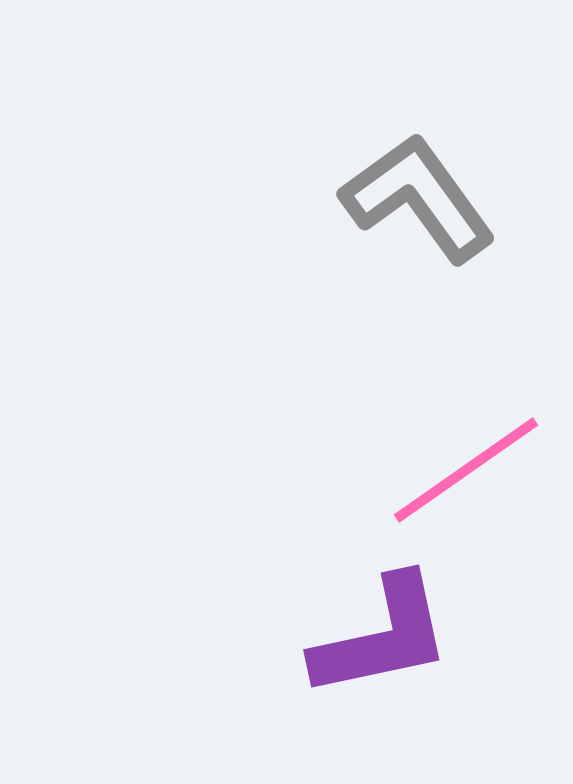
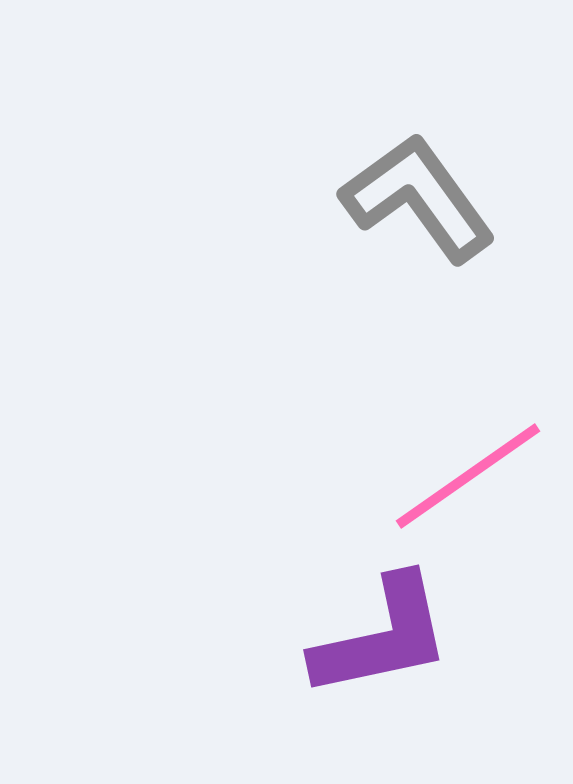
pink line: moved 2 px right, 6 px down
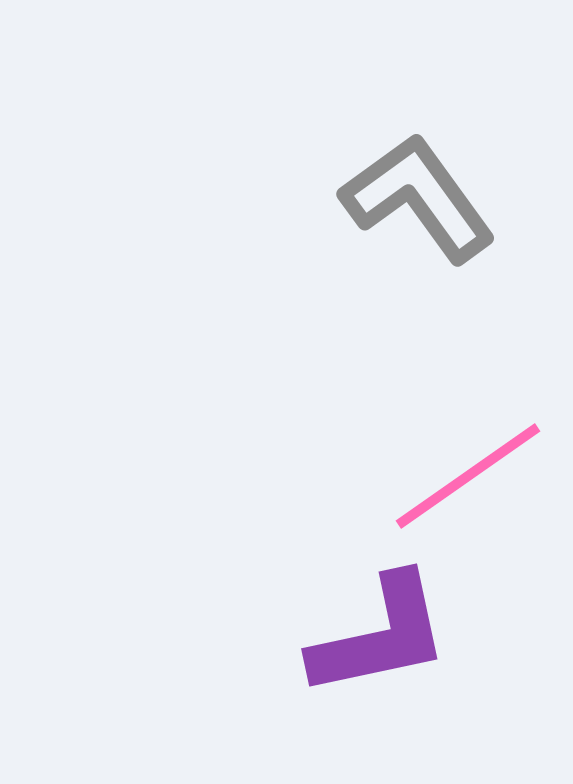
purple L-shape: moved 2 px left, 1 px up
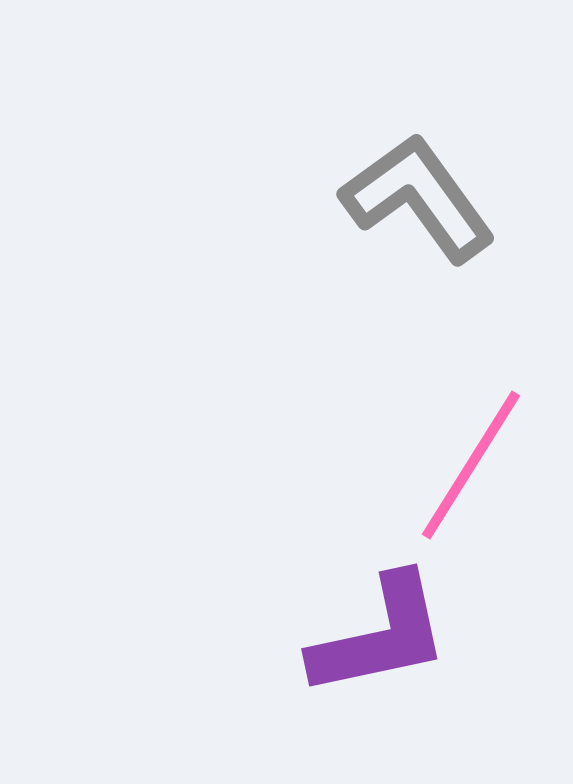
pink line: moved 3 px right, 11 px up; rotated 23 degrees counterclockwise
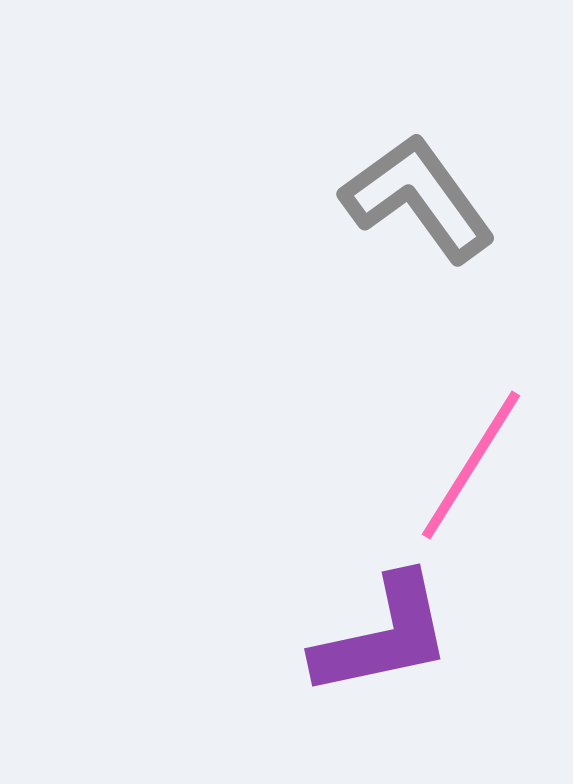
purple L-shape: moved 3 px right
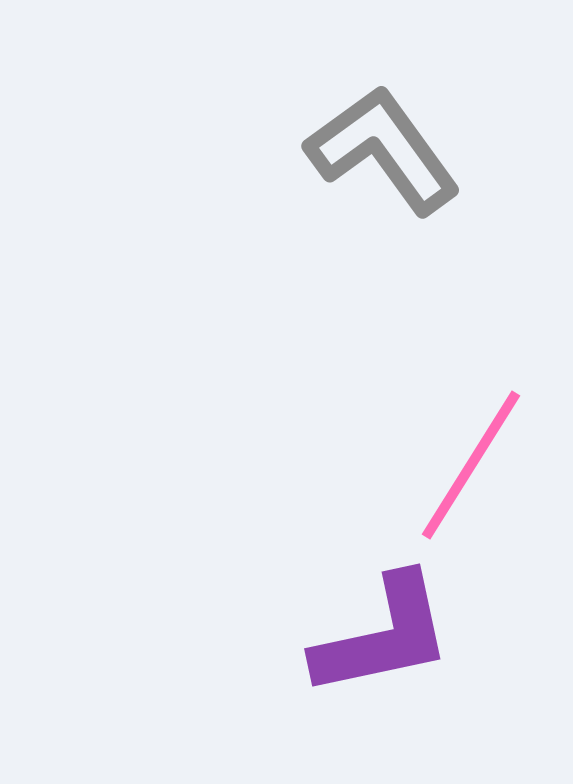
gray L-shape: moved 35 px left, 48 px up
